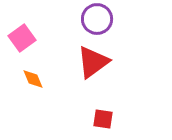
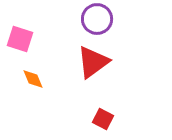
pink square: moved 2 px left, 1 px down; rotated 36 degrees counterclockwise
red square: rotated 20 degrees clockwise
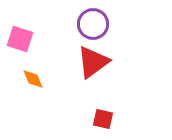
purple circle: moved 4 px left, 5 px down
red square: rotated 15 degrees counterclockwise
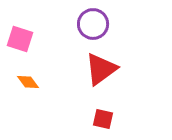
red triangle: moved 8 px right, 7 px down
orange diamond: moved 5 px left, 3 px down; rotated 15 degrees counterclockwise
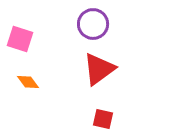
red triangle: moved 2 px left
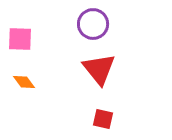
pink square: rotated 16 degrees counterclockwise
red triangle: rotated 33 degrees counterclockwise
orange diamond: moved 4 px left
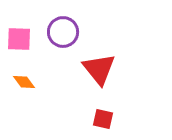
purple circle: moved 30 px left, 8 px down
pink square: moved 1 px left
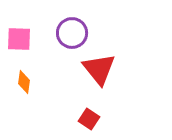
purple circle: moved 9 px right, 1 px down
orange diamond: rotated 45 degrees clockwise
red square: moved 14 px left; rotated 20 degrees clockwise
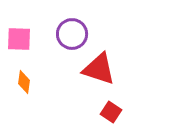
purple circle: moved 1 px down
red triangle: rotated 33 degrees counterclockwise
red square: moved 22 px right, 7 px up
